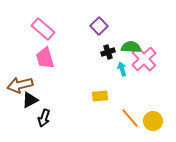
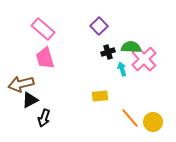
brown arrow: moved 1 px right, 1 px up
yellow circle: moved 1 px down
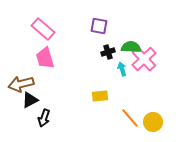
purple square: rotated 36 degrees counterclockwise
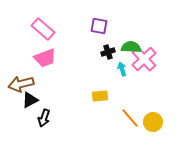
pink trapezoid: rotated 95 degrees counterclockwise
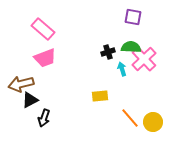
purple square: moved 34 px right, 9 px up
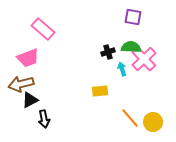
pink trapezoid: moved 17 px left
yellow rectangle: moved 5 px up
black arrow: moved 1 px down; rotated 30 degrees counterclockwise
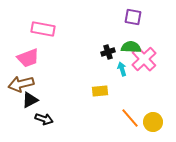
pink rectangle: rotated 30 degrees counterclockwise
black arrow: rotated 60 degrees counterclockwise
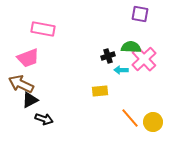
purple square: moved 7 px right, 3 px up
black cross: moved 4 px down
cyan arrow: moved 1 px left, 1 px down; rotated 72 degrees counterclockwise
brown arrow: rotated 40 degrees clockwise
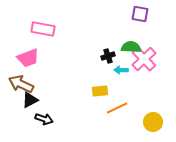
orange line: moved 13 px left, 10 px up; rotated 75 degrees counterclockwise
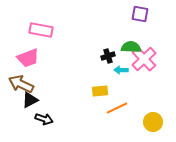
pink rectangle: moved 2 px left, 1 px down
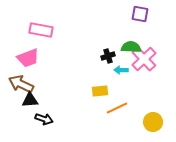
black triangle: rotated 24 degrees clockwise
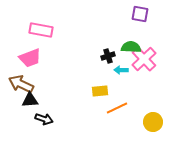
pink trapezoid: moved 2 px right
